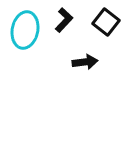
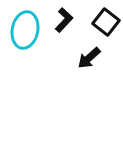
black arrow: moved 4 px right, 4 px up; rotated 145 degrees clockwise
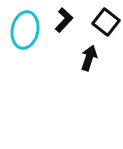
black arrow: rotated 150 degrees clockwise
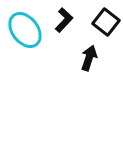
cyan ellipse: rotated 48 degrees counterclockwise
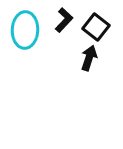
black square: moved 10 px left, 5 px down
cyan ellipse: rotated 39 degrees clockwise
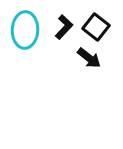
black L-shape: moved 7 px down
black arrow: rotated 110 degrees clockwise
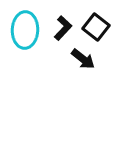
black L-shape: moved 1 px left, 1 px down
black arrow: moved 6 px left, 1 px down
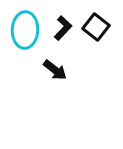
black arrow: moved 28 px left, 11 px down
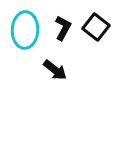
black L-shape: rotated 15 degrees counterclockwise
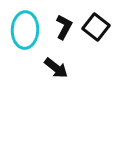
black L-shape: moved 1 px right, 1 px up
black arrow: moved 1 px right, 2 px up
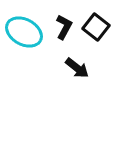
cyan ellipse: moved 1 px left, 2 px down; rotated 63 degrees counterclockwise
black arrow: moved 21 px right
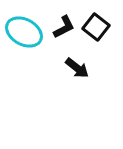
black L-shape: rotated 35 degrees clockwise
